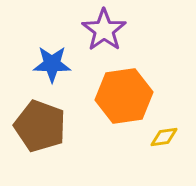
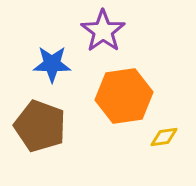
purple star: moved 1 px left, 1 px down
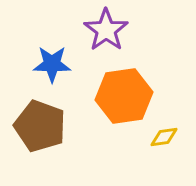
purple star: moved 3 px right, 1 px up
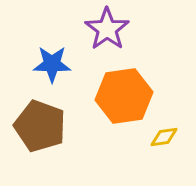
purple star: moved 1 px right, 1 px up
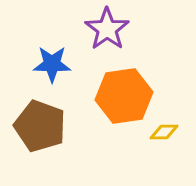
yellow diamond: moved 5 px up; rotated 8 degrees clockwise
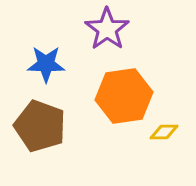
blue star: moved 6 px left
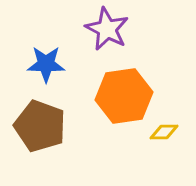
purple star: rotated 9 degrees counterclockwise
